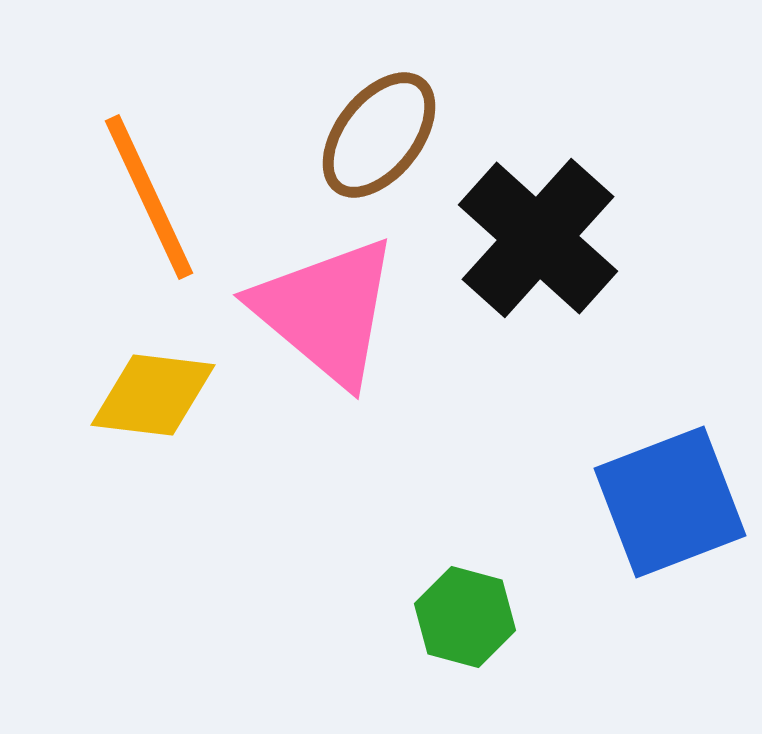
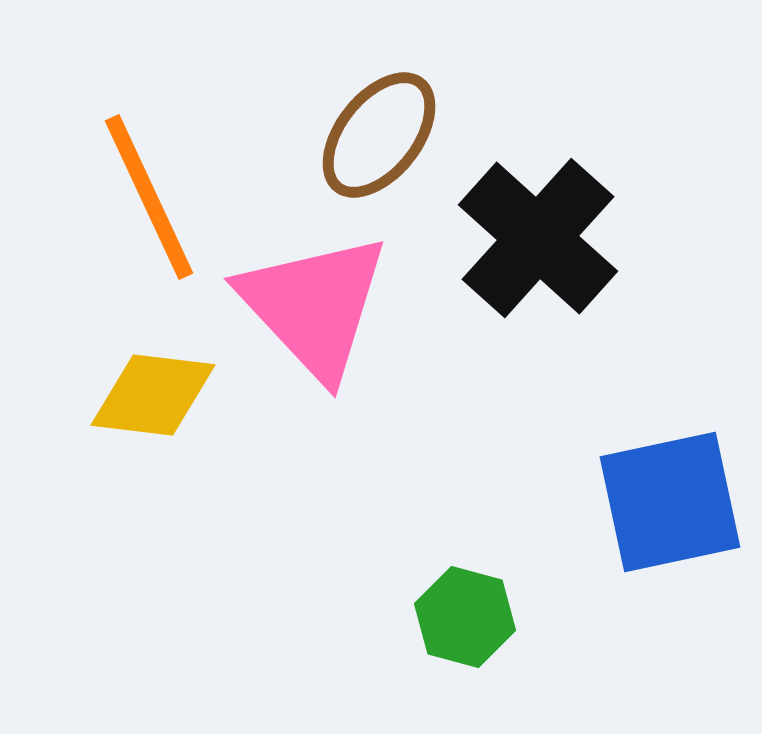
pink triangle: moved 12 px left, 5 px up; rotated 7 degrees clockwise
blue square: rotated 9 degrees clockwise
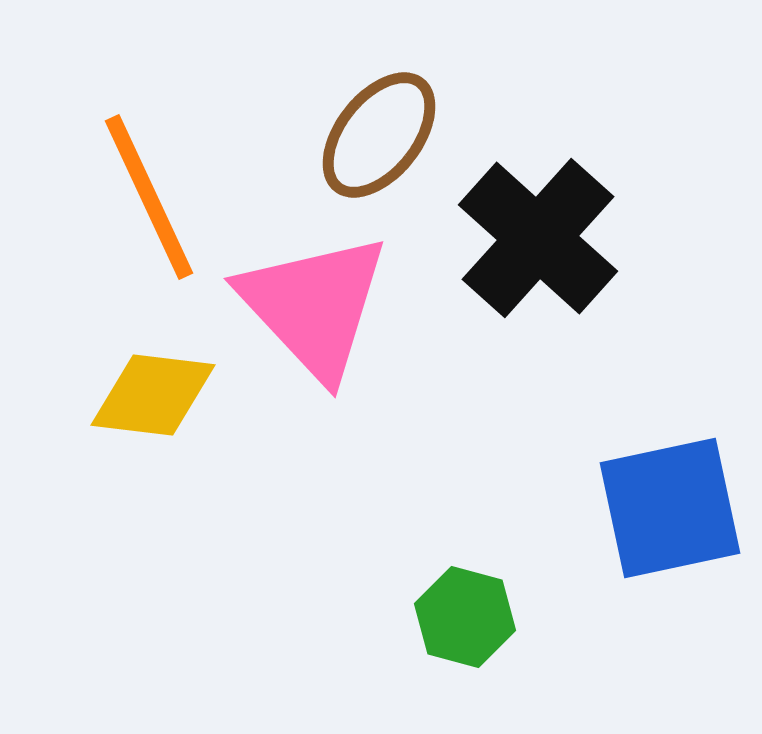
blue square: moved 6 px down
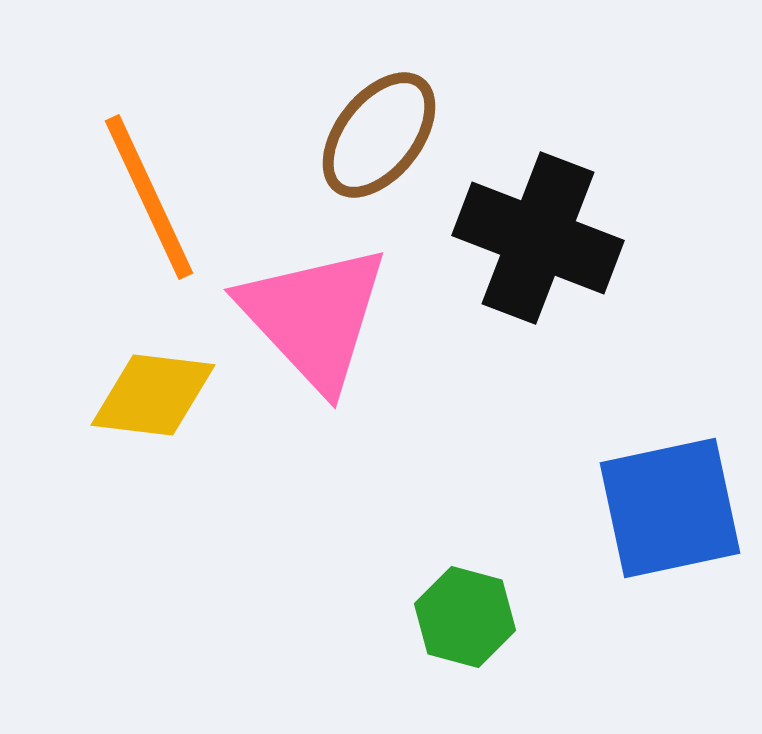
black cross: rotated 21 degrees counterclockwise
pink triangle: moved 11 px down
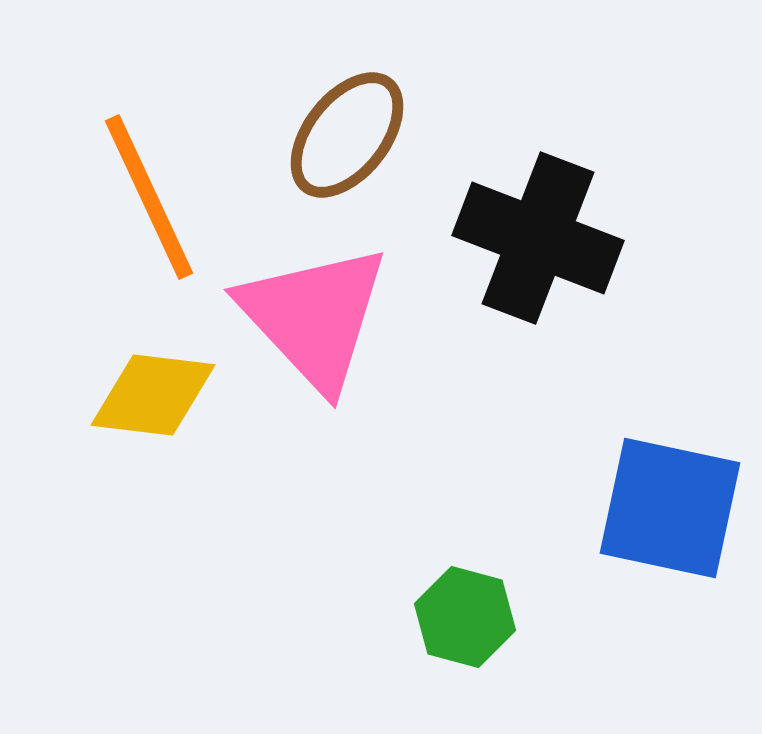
brown ellipse: moved 32 px left
blue square: rotated 24 degrees clockwise
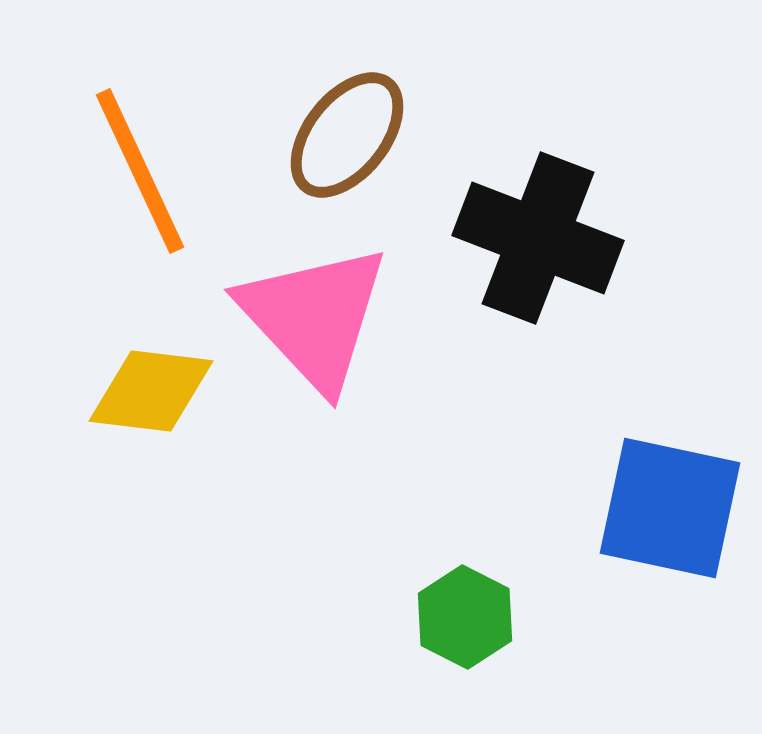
orange line: moved 9 px left, 26 px up
yellow diamond: moved 2 px left, 4 px up
green hexagon: rotated 12 degrees clockwise
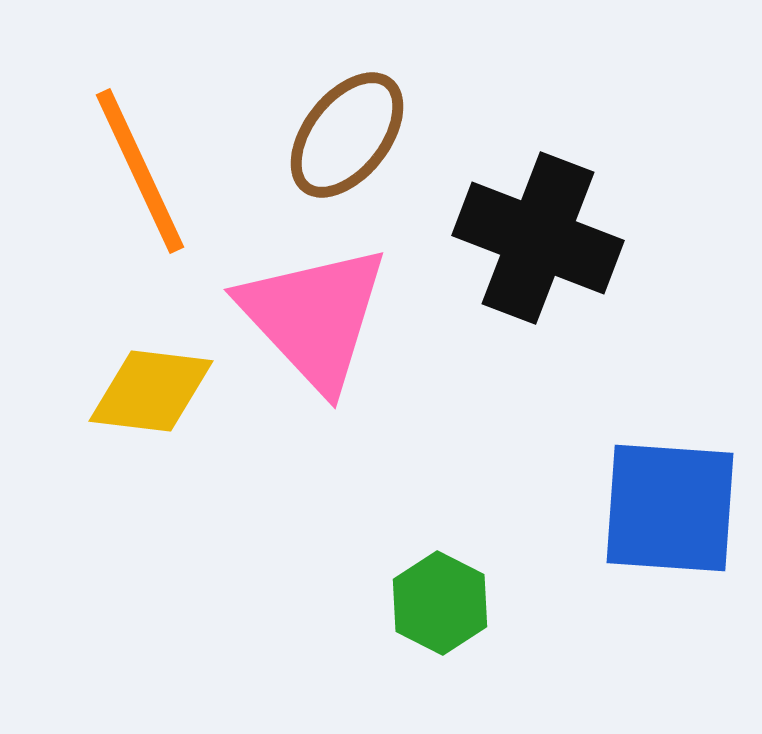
blue square: rotated 8 degrees counterclockwise
green hexagon: moved 25 px left, 14 px up
